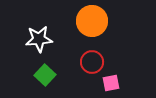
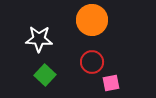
orange circle: moved 1 px up
white star: rotated 8 degrees clockwise
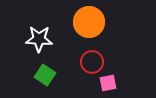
orange circle: moved 3 px left, 2 px down
green square: rotated 10 degrees counterclockwise
pink square: moved 3 px left
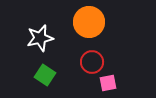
white star: moved 1 px right, 1 px up; rotated 16 degrees counterclockwise
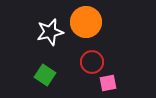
orange circle: moved 3 px left
white star: moved 10 px right, 6 px up
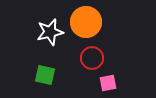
red circle: moved 4 px up
green square: rotated 20 degrees counterclockwise
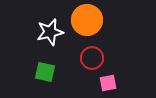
orange circle: moved 1 px right, 2 px up
green square: moved 3 px up
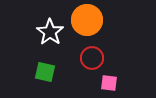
white star: rotated 24 degrees counterclockwise
pink square: moved 1 px right; rotated 18 degrees clockwise
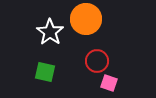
orange circle: moved 1 px left, 1 px up
red circle: moved 5 px right, 3 px down
pink square: rotated 12 degrees clockwise
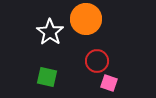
green square: moved 2 px right, 5 px down
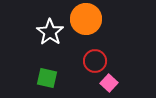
red circle: moved 2 px left
green square: moved 1 px down
pink square: rotated 24 degrees clockwise
